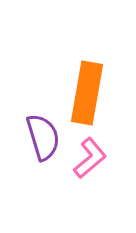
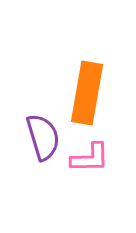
pink L-shape: rotated 39 degrees clockwise
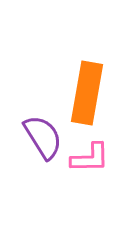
purple semicircle: rotated 15 degrees counterclockwise
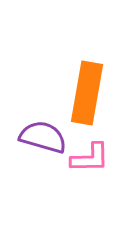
purple semicircle: rotated 42 degrees counterclockwise
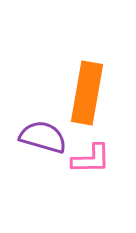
pink L-shape: moved 1 px right, 1 px down
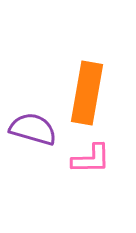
purple semicircle: moved 10 px left, 8 px up
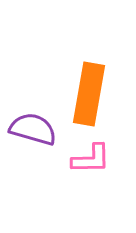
orange rectangle: moved 2 px right, 1 px down
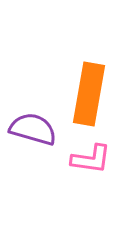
pink L-shape: rotated 9 degrees clockwise
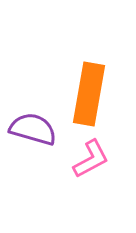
pink L-shape: rotated 36 degrees counterclockwise
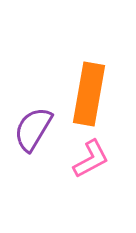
purple semicircle: rotated 75 degrees counterclockwise
